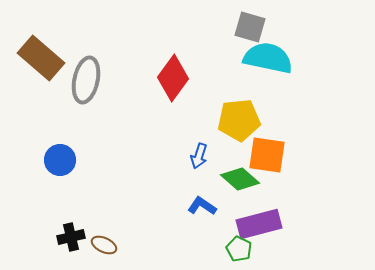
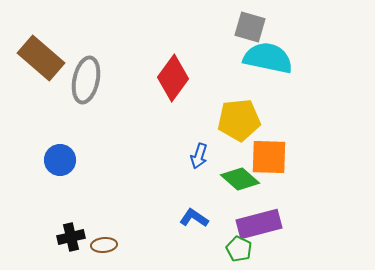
orange square: moved 2 px right, 2 px down; rotated 6 degrees counterclockwise
blue L-shape: moved 8 px left, 12 px down
brown ellipse: rotated 30 degrees counterclockwise
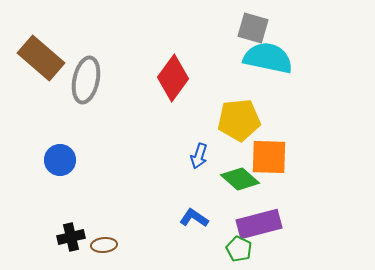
gray square: moved 3 px right, 1 px down
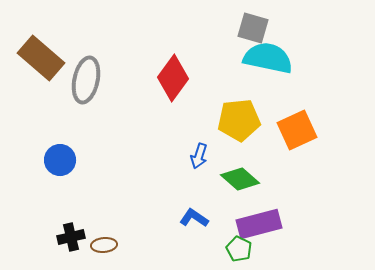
orange square: moved 28 px right, 27 px up; rotated 27 degrees counterclockwise
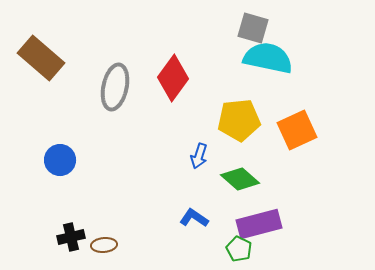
gray ellipse: moved 29 px right, 7 px down
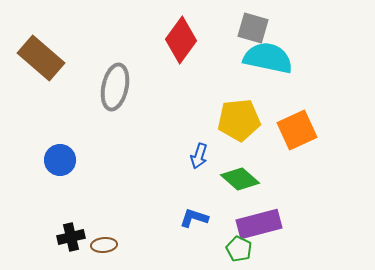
red diamond: moved 8 px right, 38 px up
blue L-shape: rotated 16 degrees counterclockwise
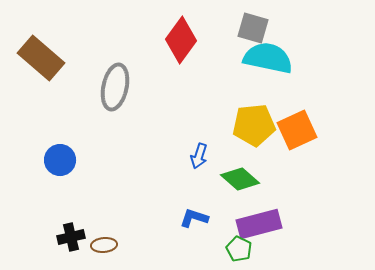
yellow pentagon: moved 15 px right, 5 px down
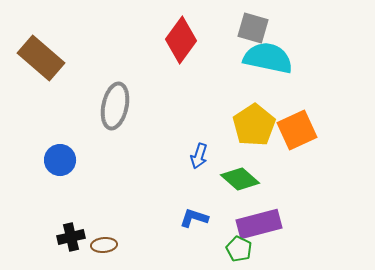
gray ellipse: moved 19 px down
yellow pentagon: rotated 27 degrees counterclockwise
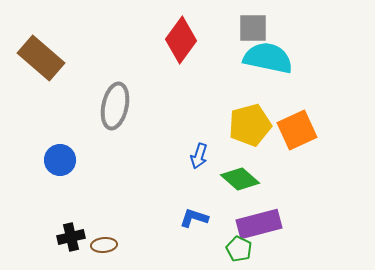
gray square: rotated 16 degrees counterclockwise
yellow pentagon: moved 4 px left; rotated 18 degrees clockwise
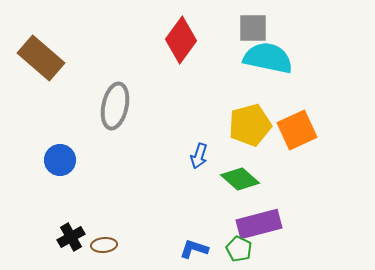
blue L-shape: moved 31 px down
black cross: rotated 16 degrees counterclockwise
